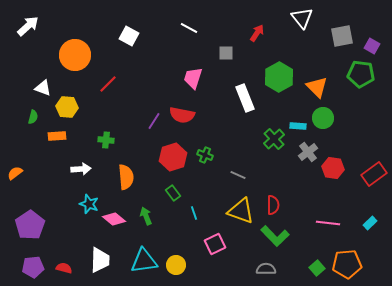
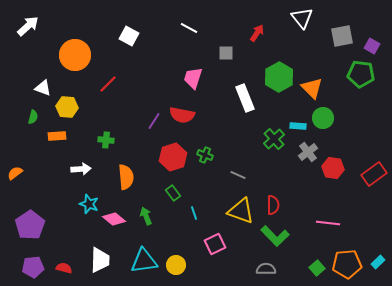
orange triangle at (317, 87): moved 5 px left, 1 px down
cyan rectangle at (370, 223): moved 8 px right, 39 px down
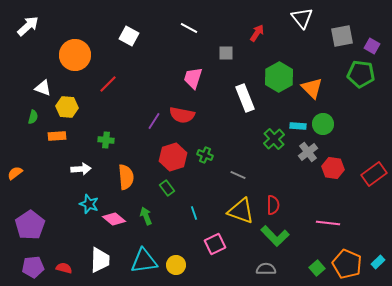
green circle at (323, 118): moved 6 px down
green rectangle at (173, 193): moved 6 px left, 5 px up
orange pentagon at (347, 264): rotated 28 degrees clockwise
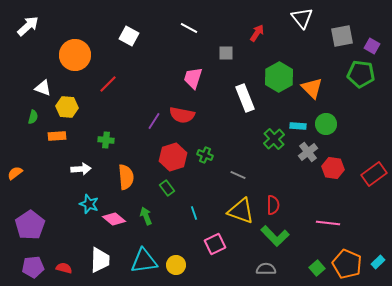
green circle at (323, 124): moved 3 px right
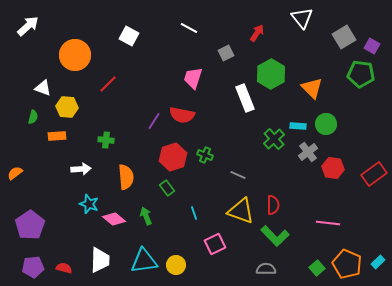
gray square at (342, 36): moved 2 px right, 1 px down; rotated 20 degrees counterclockwise
gray square at (226, 53): rotated 28 degrees counterclockwise
green hexagon at (279, 77): moved 8 px left, 3 px up
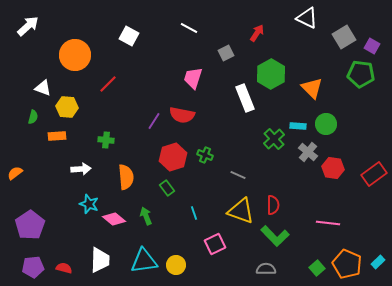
white triangle at (302, 18): moved 5 px right; rotated 25 degrees counterclockwise
gray cross at (308, 152): rotated 12 degrees counterclockwise
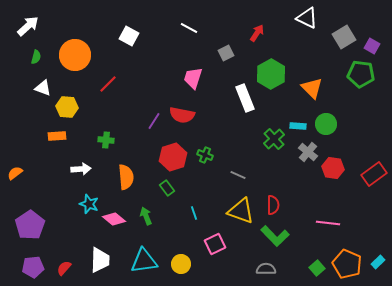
green semicircle at (33, 117): moved 3 px right, 60 px up
yellow circle at (176, 265): moved 5 px right, 1 px up
red semicircle at (64, 268): rotated 63 degrees counterclockwise
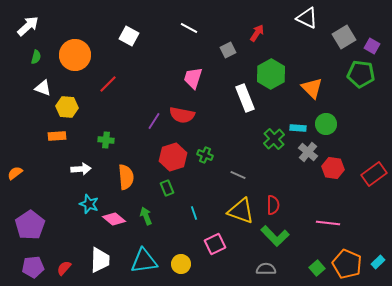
gray square at (226, 53): moved 2 px right, 3 px up
cyan rectangle at (298, 126): moved 2 px down
green rectangle at (167, 188): rotated 14 degrees clockwise
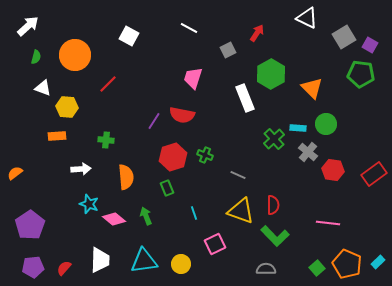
purple square at (372, 46): moved 2 px left, 1 px up
red hexagon at (333, 168): moved 2 px down
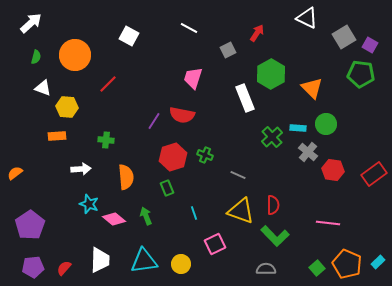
white arrow at (28, 26): moved 3 px right, 3 px up
green cross at (274, 139): moved 2 px left, 2 px up
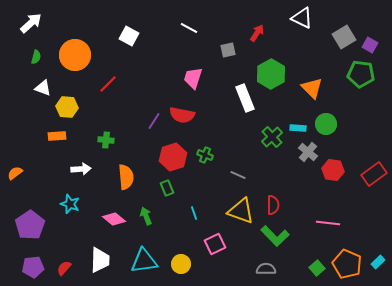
white triangle at (307, 18): moved 5 px left
gray square at (228, 50): rotated 14 degrees clockwise
cyan star at (89, 204): moved 19 px left
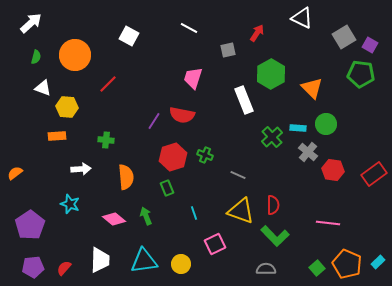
white rectangle at (245, 98): moved 1 px left, 2 px down
